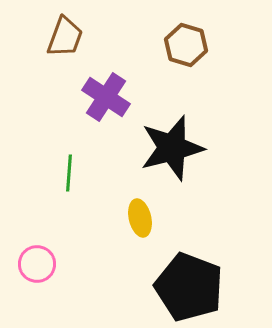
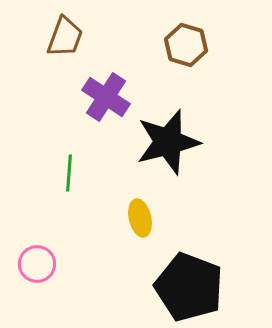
black star: moved 4 px left, 6 px up
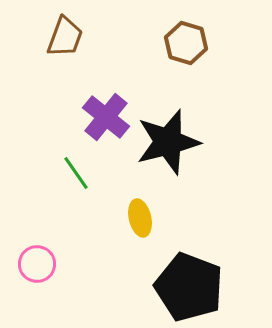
brown hexagon: moved 2 px up
purple cross: moved 20 px down; rotated 6 degrees clockwise
green line: moved 7 px right; rotated 39 degrees counterclockwise
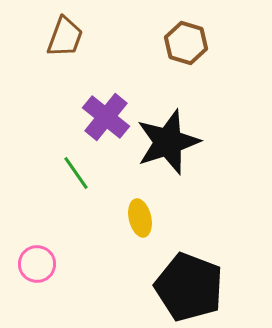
black star: rotated 4 degrees counterclockwise
